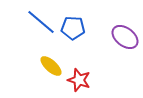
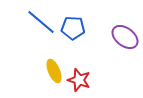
yellow ellipse: moved 3 px right, 5 px down; rotated 25 degrees clockwise
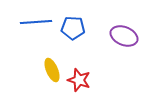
blue line: moved 5 px left; rotated 44 degrees counterclockwise
purple ellipse: moved 1 px left, 1 px up; rotated 16 degrees counterclockwise
yellow ellipse: moved 2 px left, 1 px up
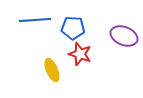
blue line: moved 1 px left, 2 px up
red star: moved 1 px right, 26 px up
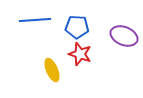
blue pentagon: moved 4 px right, 1 px up
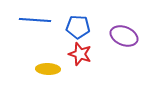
blue line: rotated 8 degrees clockwise
blue pentagon: moved 1 px right
yellow ellipse: moved 4 px left, 1 px up; rotated 65 degrees counterclockwise
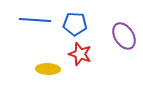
blue pentagon: moved 3 px left, 3 px up
purple ellipse: rotated 36 degrees clockwise
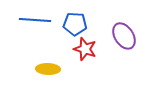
red star: moved 5 px right, 5 px up
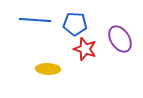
purple ellipse: moved 4 px left, 3 px down
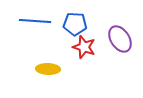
blue line: moved 1 px down
red star: moved 1 px left, 2 px up
